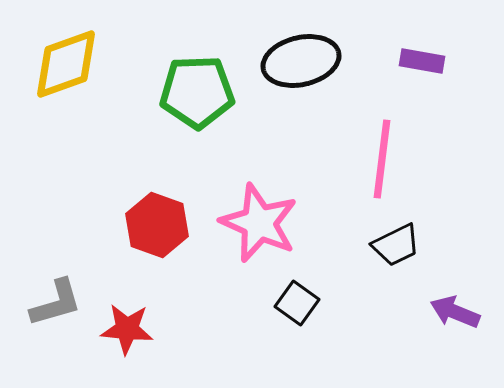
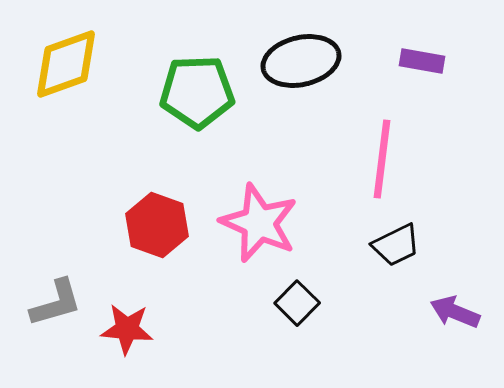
black square: rotated 9 degrees clockwise
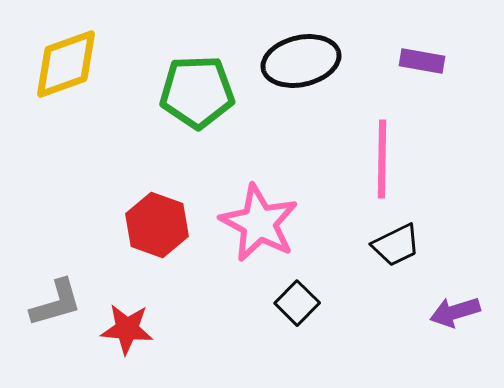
pink line: rotated 6 degrees counterclockwise
pink star: rotated 4 degrees clockwise
purple arrow: rotated 39 degrees counterclockwise
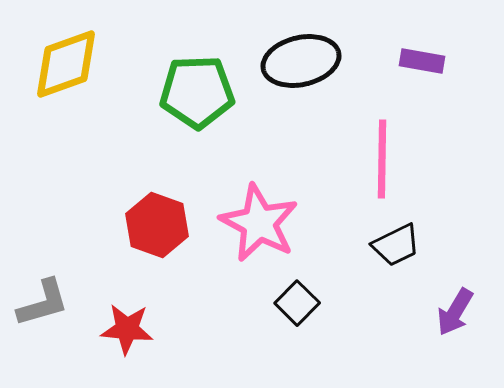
gray L-shape: moved 13 px left
purple arrow: rotated 42 degrees counterclockwise
